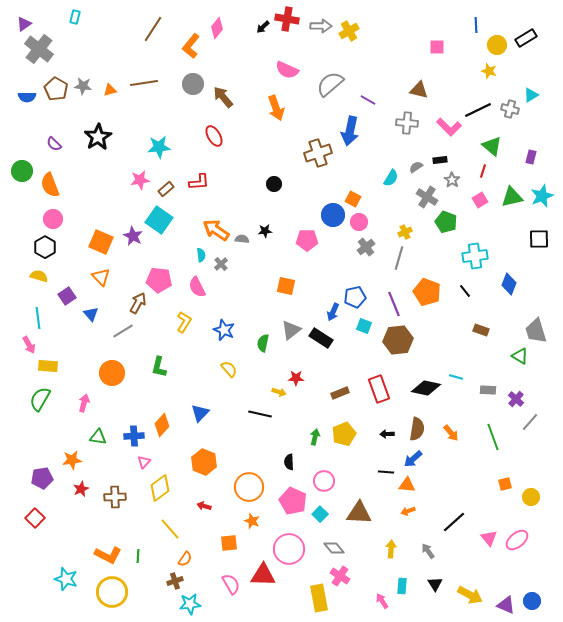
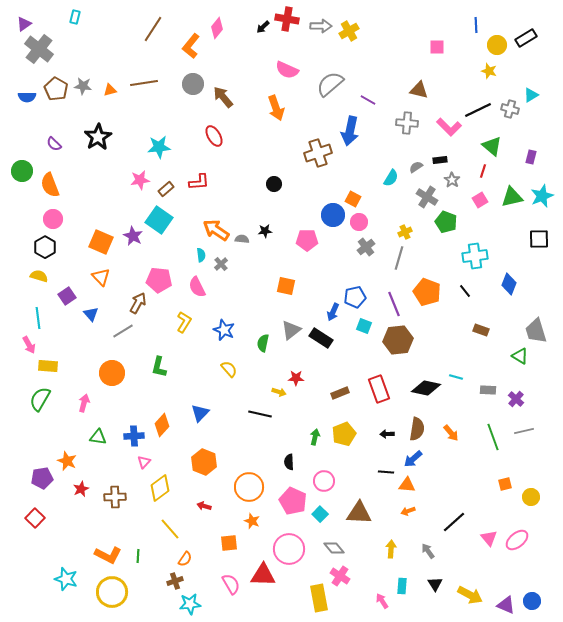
gray line at (530, 422): moved 6 px left, 9 px down; rotated 36 degrees clockwise
orange star at (72, 460): moved 5 px left, 1 px down; rotated 30 degrees clockwise
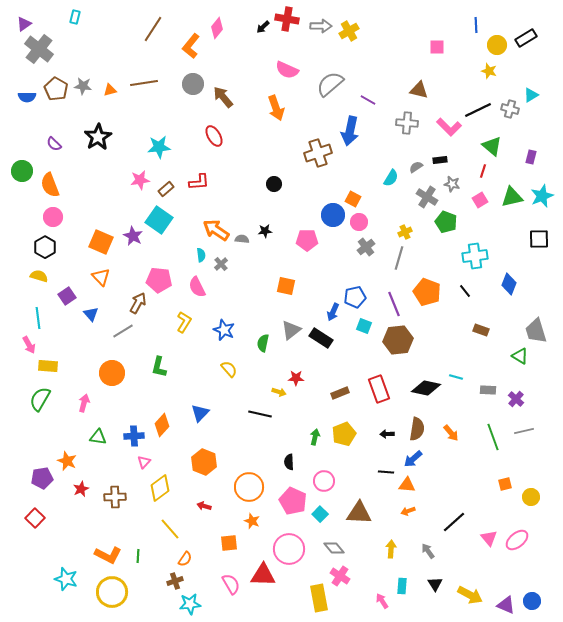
gray star at (452, 180): moved 4 px down; rotated 21 degrees counterclockwise
pink circle at (53, 219): moved 2 px up
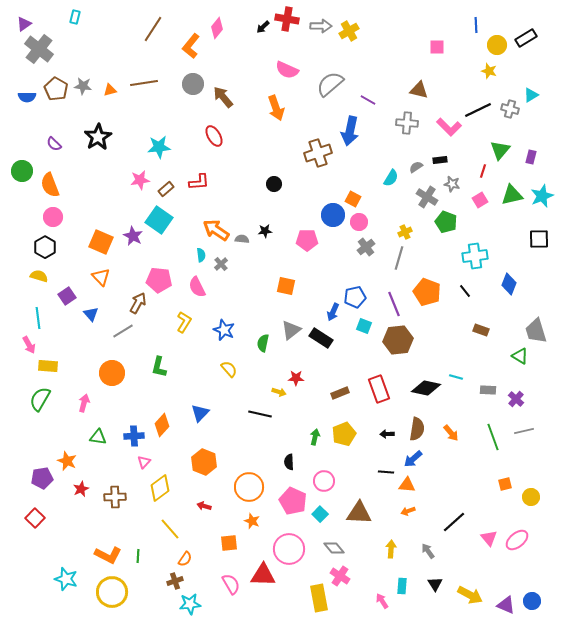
green triangle at (492, 146): moved 8 px right, 4 px down; rotated 30 degrees clockwise
green triangle at (512, 197): moved 2 px up
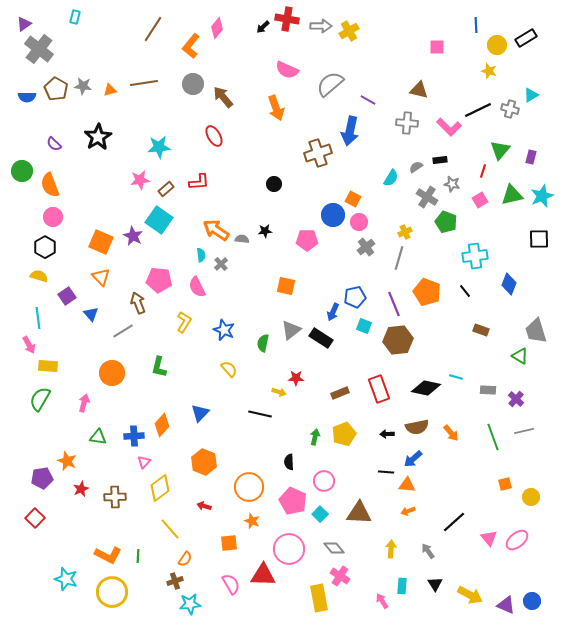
brown arrow at (138, 303): rotated 50 degrees counterclockwise
brown semicircle at (417, 429): moved 2 px up; rotated 70 degrees clockwise
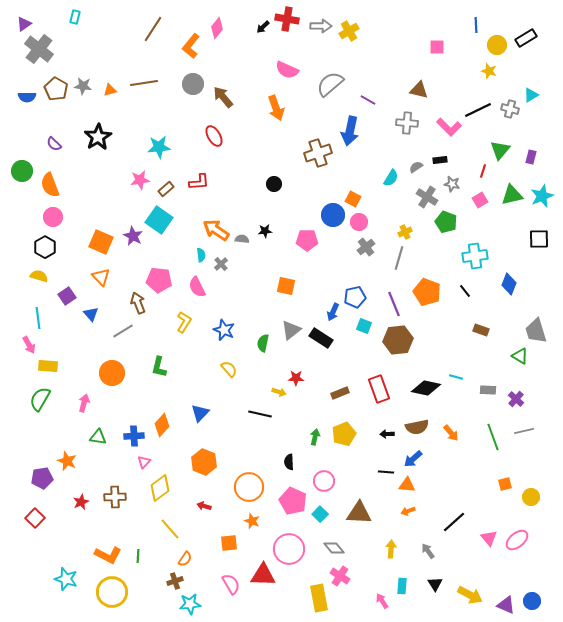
red star at (81, 489): moved 13 px down
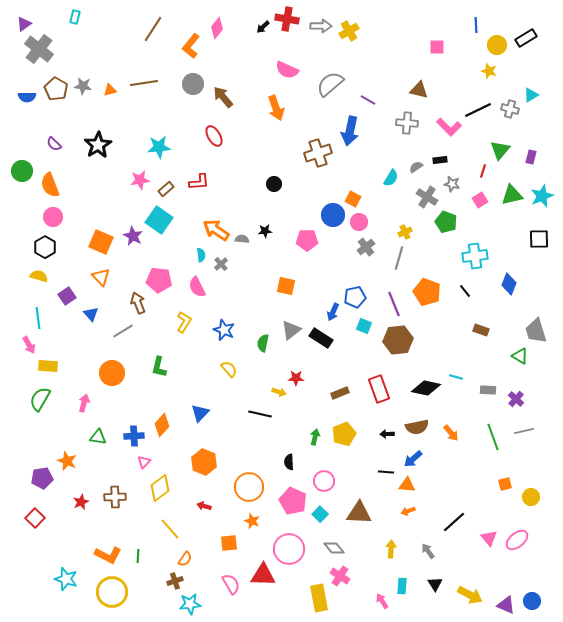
black star at (98, 137): moved 8 px down
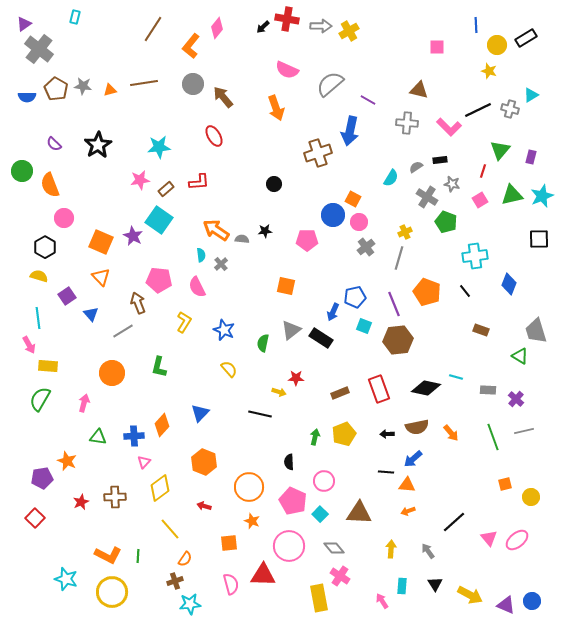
pink circle at (53, 217): moved 11 px right, 1 px down
pink circle at (289, 549): moved 3 px up
pink semicircle at (231, 584): rotated 15 degrees clockwise
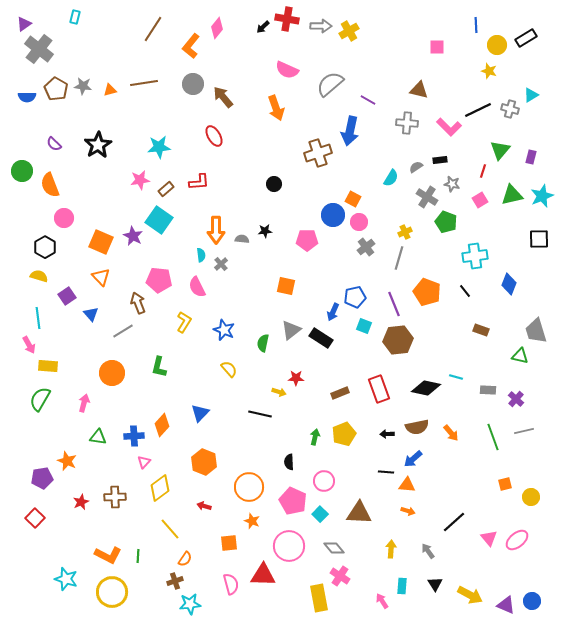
orange arrow at (216, 230): rotated 124 degrees counterclockwise
green triangle at (520, 356): rotated 18 degrees counterclockwise
orange arrow at (408, 511): rotated 144 degrees counterclockwise
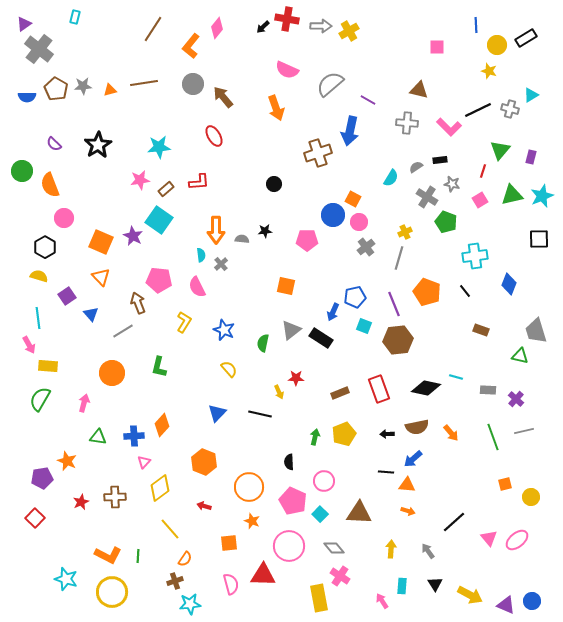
gray star at (83, 86): rotated 12 degrees counterclockwise
yellow arrow at (279, 392): rotated 48 degrees clockwise
blue triangle at (200, 413): moved 17 px right
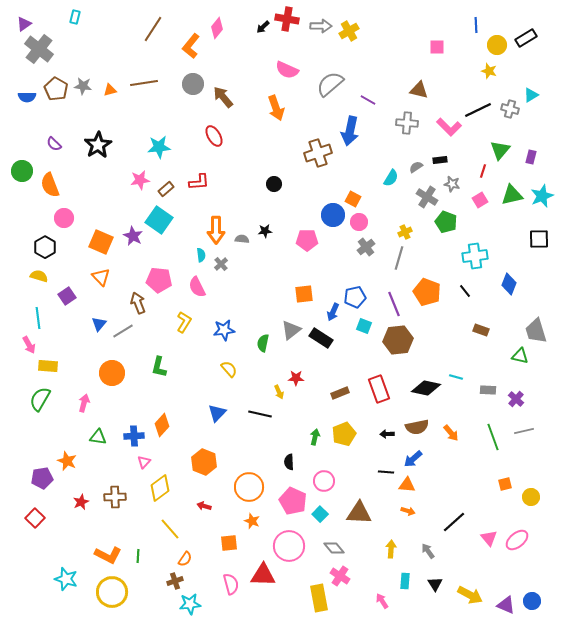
gray star at (83, 86): rotated 12 degrees clockwise
orange square at (286, 286): moved 18 px right, 8 px down; rotated 18 degrees counterclockwise
blue triangle at (91, 314): moved 8 px right, 10 px down; rotated 21 degrees clockwise
blue star at (224, 330): rotated 30 degrees counterclockwise
cyan rectangle at (402, 586): moved 3 px right, 5 px up
